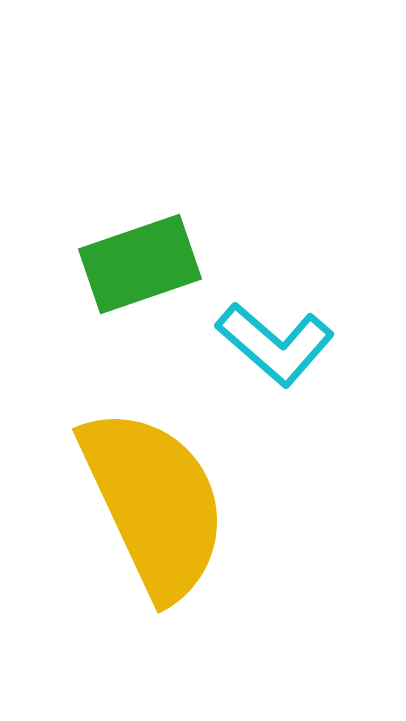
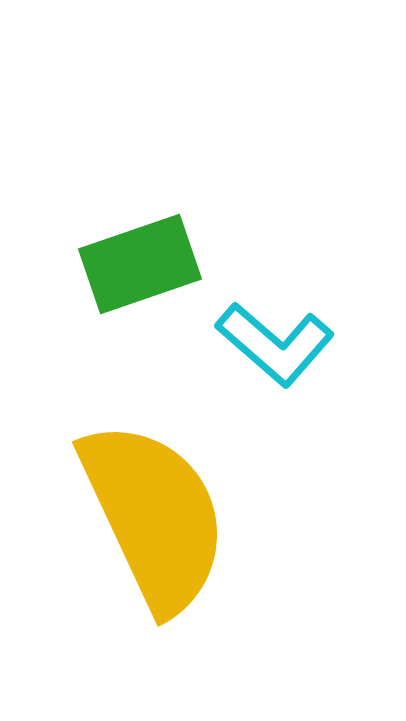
yellow semicircle: moved 13 px down
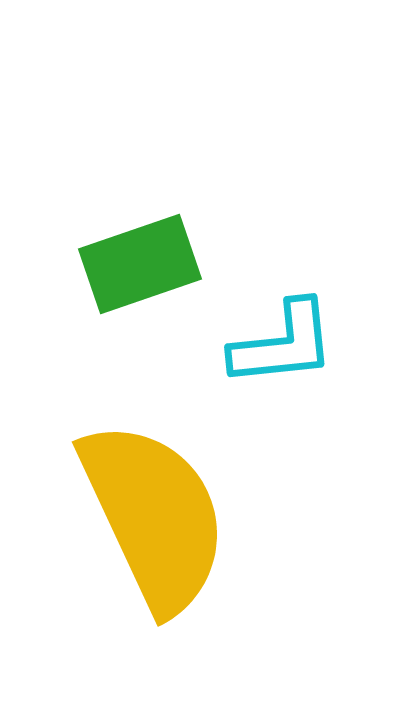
cyan L-shape: moved 8 px right; rotated 47 degrees counterclockwise
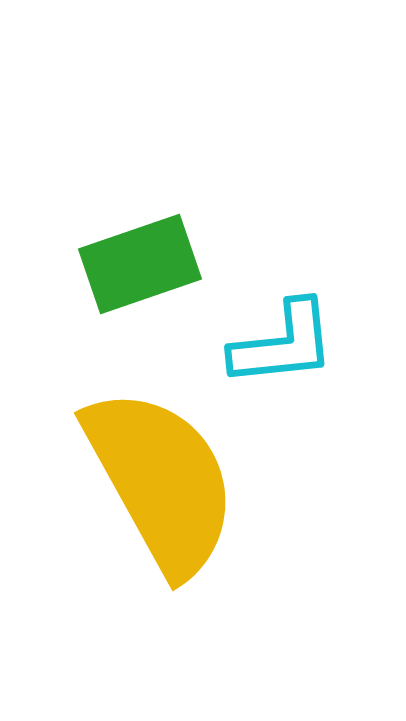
yellow semicircle: moved 7 px right, 35 px up; rotated 4 degrees counterclockwise
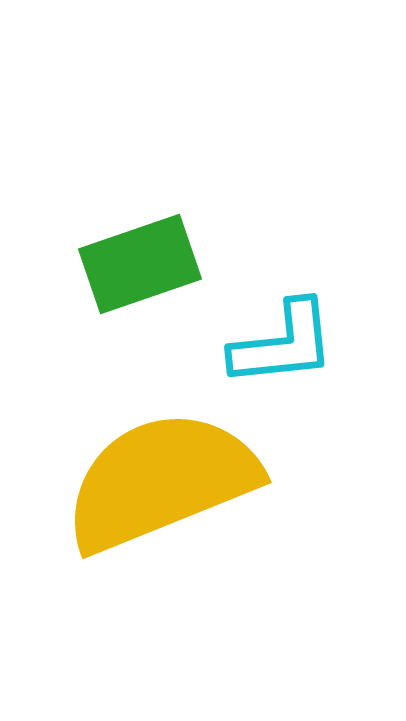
yellow semicircle: rotated 83 degrees counterclockwise
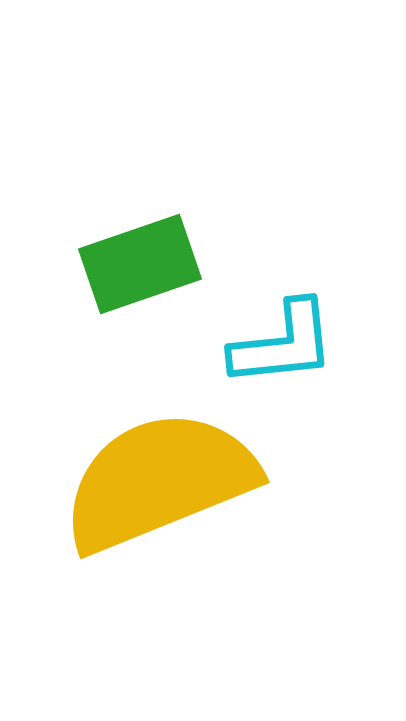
yellow semicircle: moved 2 px left
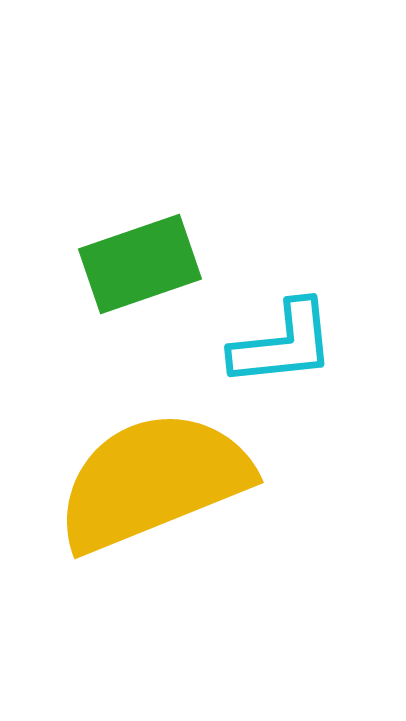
yellow semicircle: moved 6 px left
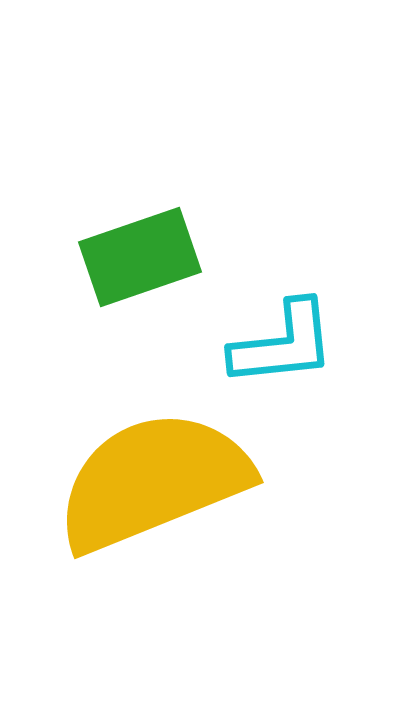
green rectangle: moved 7 px up
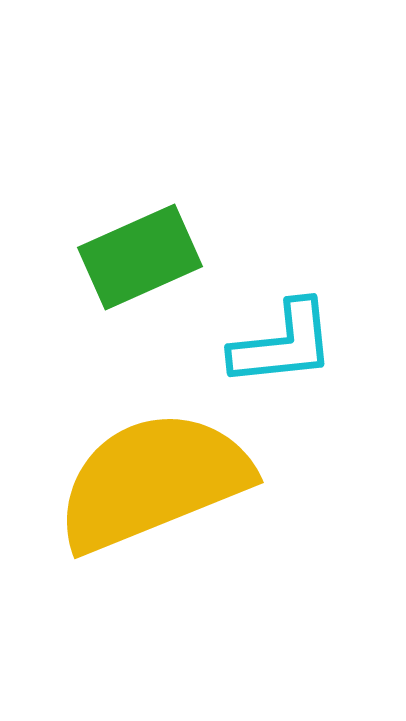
green rectangle: rotated 5 degrees counterclockwise
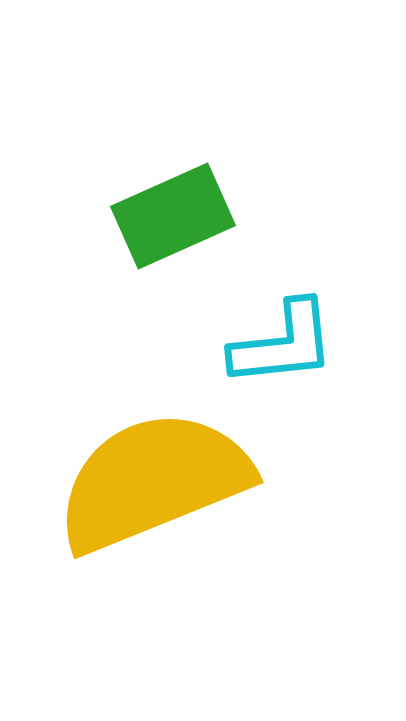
green rectangle: moved 33 px right, 41 px up
